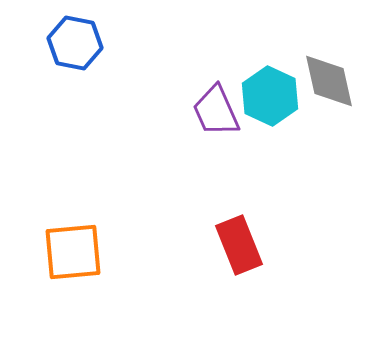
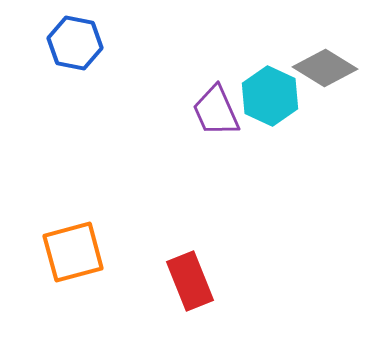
gray diamond: moved 4 px left, 13 px up; rotated 46 degrees counterclockwise
red rectangle: moved 49 px left, 36 px down
orange square: rotated 10 degrees counterclockwise
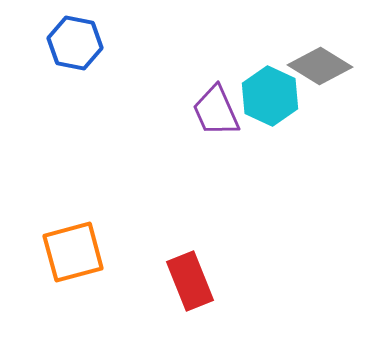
gray diamond: moved 5 px left, 2 px up
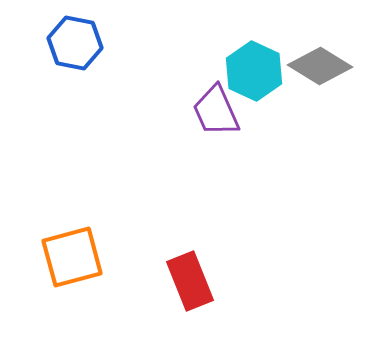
cyan hexagon: moved 16 px left, 25 px up
orange square: moved 1 px left, 5 px down
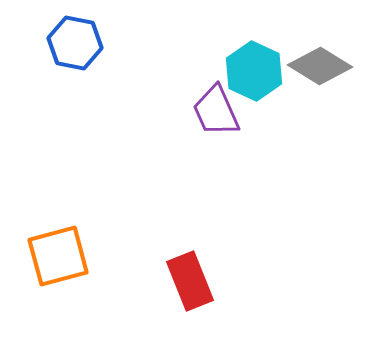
orange square: moved 14 px left, 1 px up
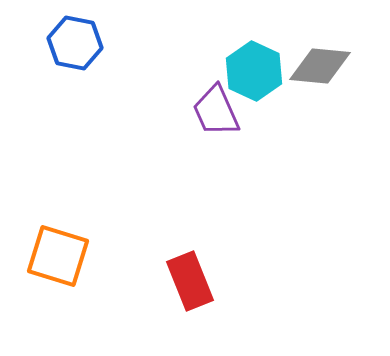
gray diamond: rotated 26 degrees counterclockwise
orange square: rotated 32 degrees clockwise
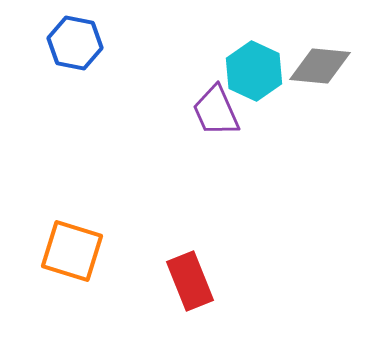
orange square: moved 14 px right, 5 px up
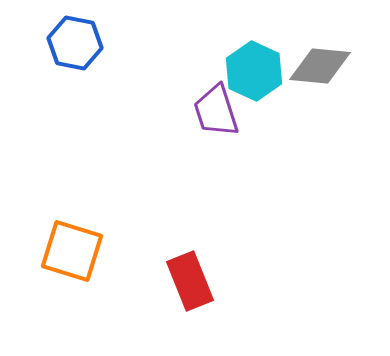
purple trapezoid: rotated 6 degrees clockwise
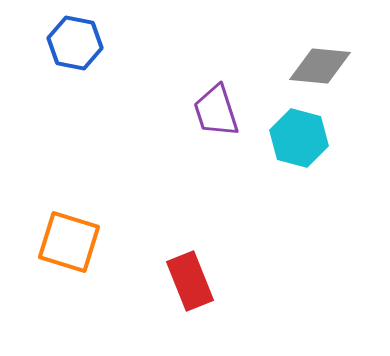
cyan hexagon: moved 45 px right, 67 px down; rotated 10 degrees counterclockwise
orange square: moved 3 px left, 9 px up
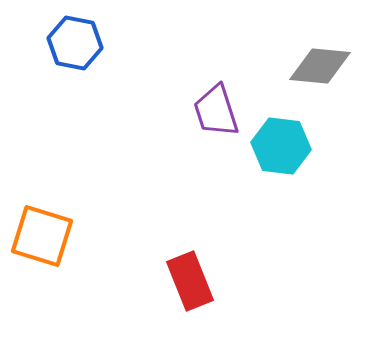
cyan hexagon: moved 18 px left, 8 px down; rotated 8 degrees counterclockwise
orange square: moved 27 px left, 6 px up
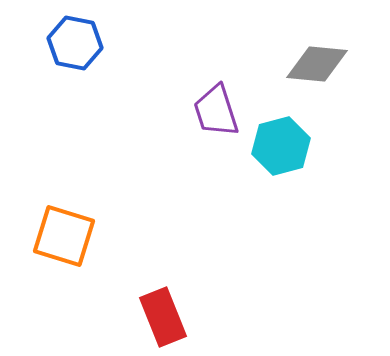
gray diamond: moved 3 px left, 2 px up
cyan hexagon: rotated 22 degrees counterclockwise
orange square: moved 22 px right
red rectangle: moved 27 px left, 36 px down
